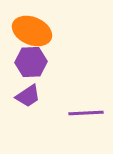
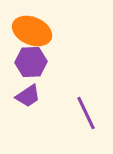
purple line: rotated 68 degrees clockwise
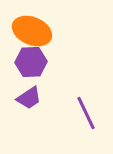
purple trapezoid: moved 1 px right, 2 px down
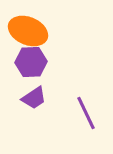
orange ellipse: moved 4 px left
purple trapezoid: moved 5 px right
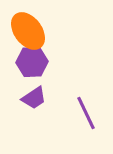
orange ellipse: rotated 30 degrees clockwise
purple hexagon: moved 1 px right
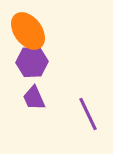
purple trapezoid: rotated 100 degrees clockwise
purple line: moved 2 px right, 1 px down
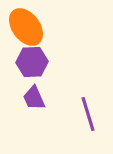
orange ellipse: moved 2 px left, 4 px up
purple line: rotated 8 degrees clockwise
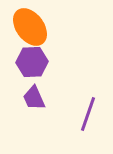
orange ellipse: moved 4 px right
purple line: rotated 36 degrees clockwise
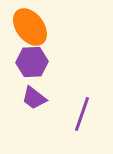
purple trapezoid: rotated 28 degrees counterclockwise
purple line: moved 6 px left
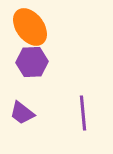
purple trapezoid: moved 12 px left, 15 px down
purple line: moved 1 px right, 1 px up; rotated 24 degrees counterclockwise
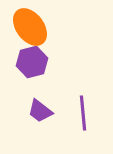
purple hexagon: rotated 12 degrees counterclockwise
purple trapezoid: moved 18 px right, 2 px up
